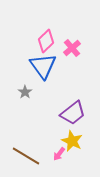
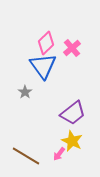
pink diamond: moved 2 px down
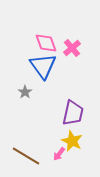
pink diamond: rotated 65 degrees counterclockwise
purple trapezoid: rotated 40 degrees counterclockwise
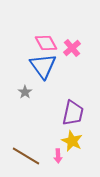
pink diamond: rotated 10 degrees counterclockwise
pink arrow: moved 1 px left, 2 px down; rotated 40 degrees counterclockwise
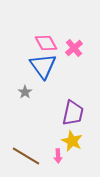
pink cross: moved 2 px right
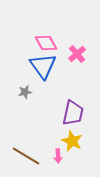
pink cross: moved 3 px right, 6 px down
gray star: rotated 24 degrees clockwise
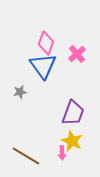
pink diamond: rotated 50 degrees clockwise
gray star: moved 5 px left
purple trapezoid: rotated 8 degrees clockwise
pink arrow: moved 4 px right, 3 px up
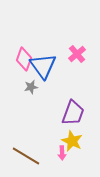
pink diamond: moved 22 px left, 16 px down
gray star: moved 11 px right, 5 px up
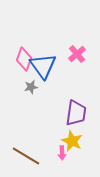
purple trapezoid: moved 3 px right; rotated 12 degrees counterclockwise
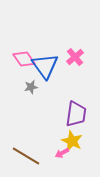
pink cross: moved 2 px left, 3 px down
pink diamond: rotated 55 degrees counterclockwise
blue triangle: moved 2 px right
purple trapezoid: moved 1 px down
pink arrow: rotated 64 degrees clockwise
